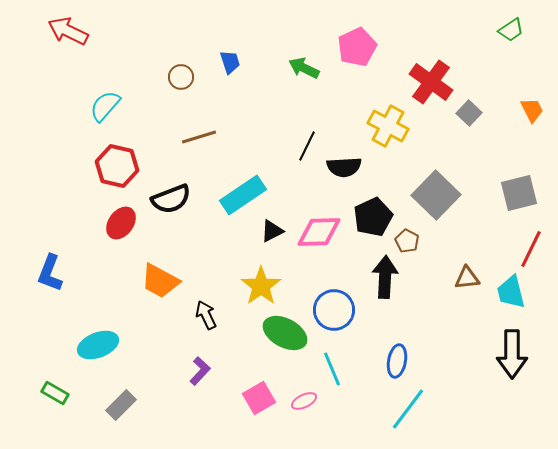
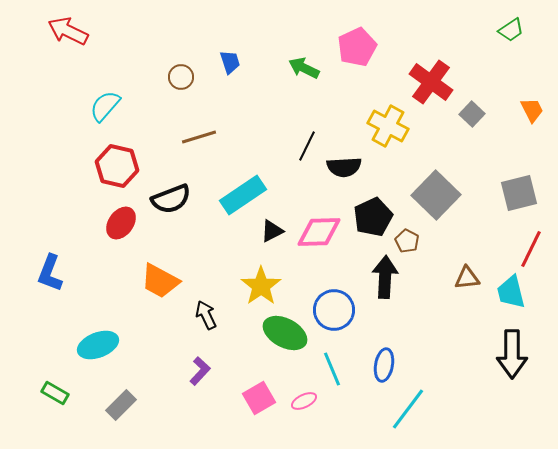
gray square at (469, 113): moved 3 px right, 1 px down
blue ellipse at (397, 361): moved 13 px left, 4 px down
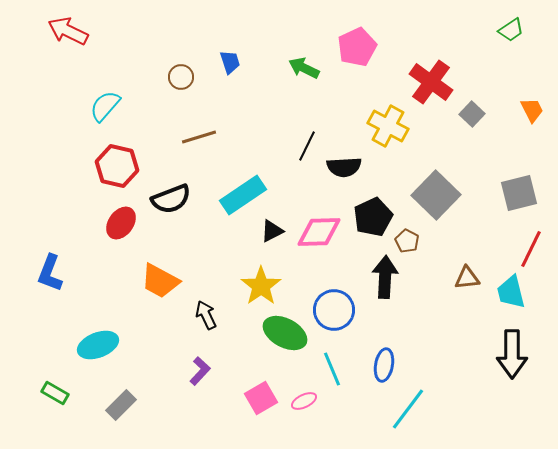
pink square at (259, 398): moved 2 px right
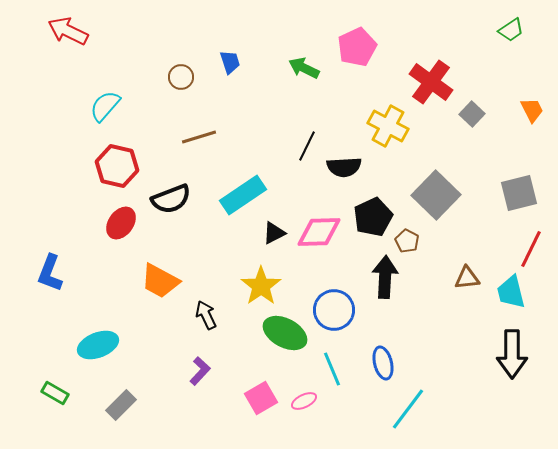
black triangle at (272, 231): moved 2 px right, 2 px down
blue ellipse at (384, 365): moved 1 px left, 2 px up; rotated 24 degrees counterclockwise
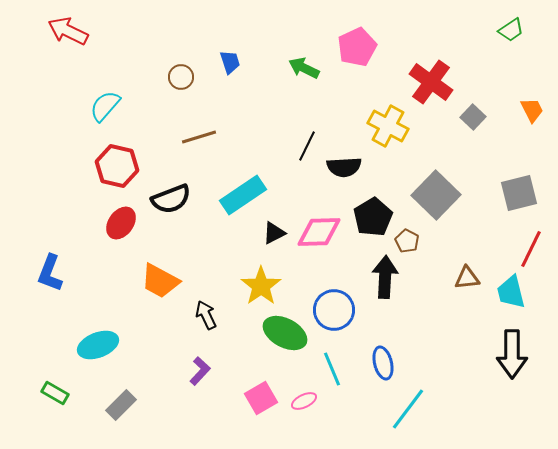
gray square at (472, 114): moved 1 px right, 3 px down
black pentagon at (373, 217): rotated 6 degrees counterclockwise
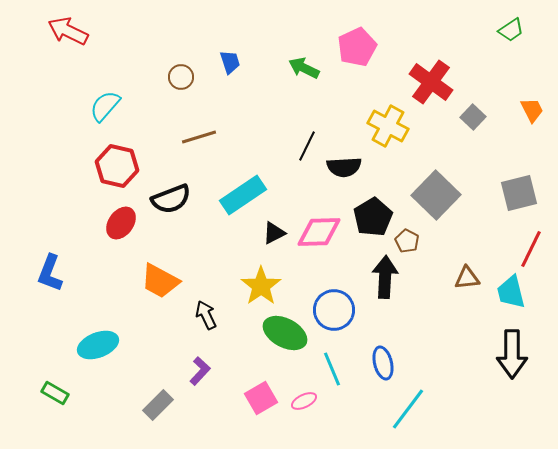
gray rectangle at (121, 405): moved 37 px right
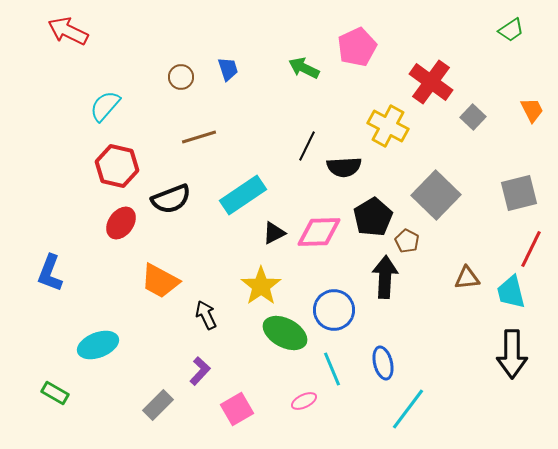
blue trapezoid at (230, 62): moved 2 px left, 7 px down
pink square at (261, 398): moved 24 px left, 11 px down
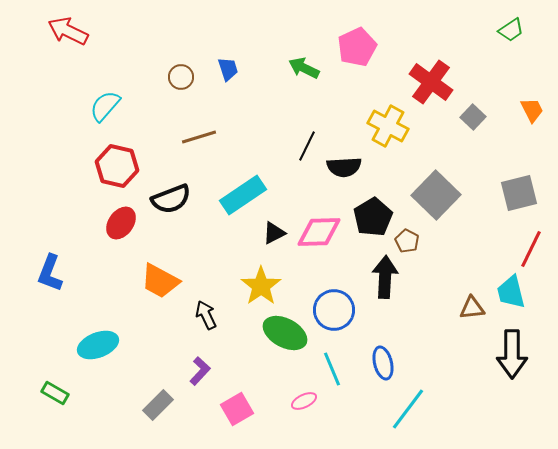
brown triangle at (467, 278): moved 5 px right, 30 px down
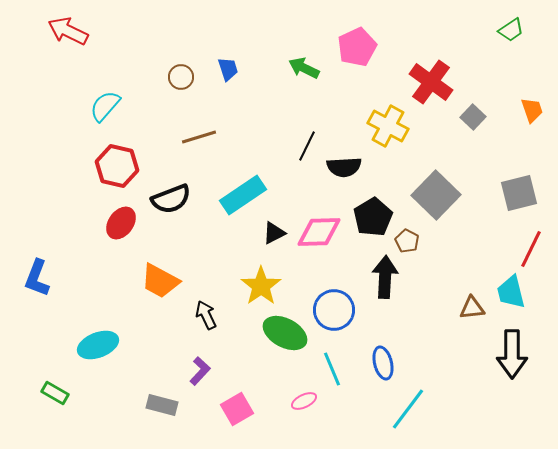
orange trapezoid at (532, 110): rotated 8 degrees clockwise
blue L-shape at (50, 273): moved 13 px left, 5 px down
gray rectangle at (158, 405): moved 4 px right; rotated 60 degrees clockwise
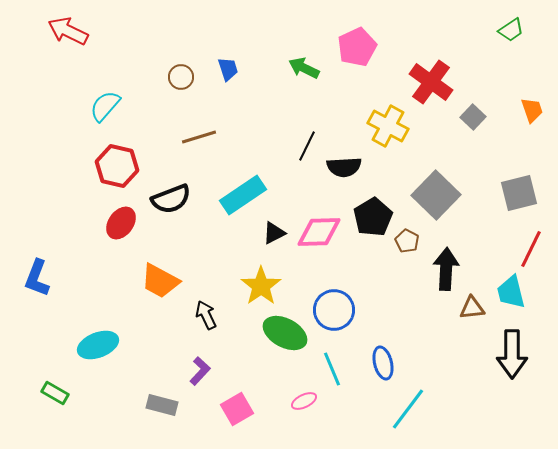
black arrow at (385, 277): moved 61 px right, 8 px up
